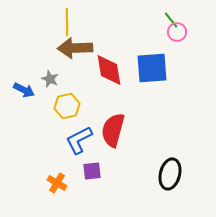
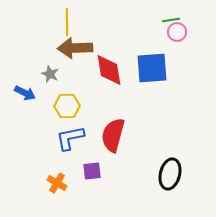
green line: rotated 60 degrees counterclockwise
gray star: moved 5 px up
blue arrow: moved 1 px right, 3 px down
yellow hexagon: rotated 10 degrees clockwise
red semicircle: moved 5 px down
blue L-shape: moved 9 px left, 2 px up; rotated 16 degrees clockwise
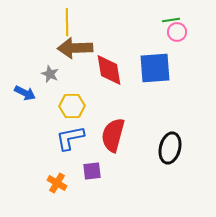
blue square: moved 3 px right
yellow hexagon: moved 5 px right
black ellipse: moved 26 px up
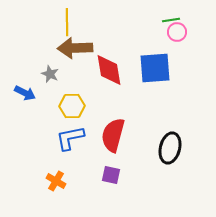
purple square: moved 19 px right, 4 px down; rotated 18 degrees clockwise
orange cross: moved 1 px left, 2 px up
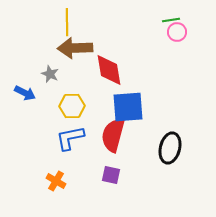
blue square: moved 27 px left, 39 px down
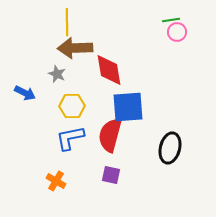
gray star: moved 7 px right
red semicircle: moved 3 px left
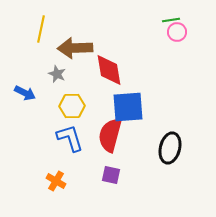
yellow line: moved 26 px left, 7 px down; rotated 12 degrees clockwise
blue L-shape: rotated 84 degrees clockwise
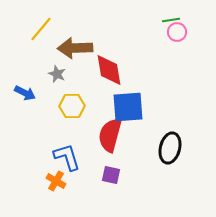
yellow line: rotated 28 degrees clockwise
blue L-shape: moved 3 px left, 19 px down
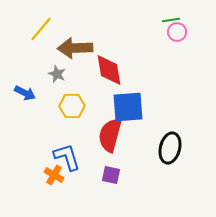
orange cross: moved 2 px left, 6 px up
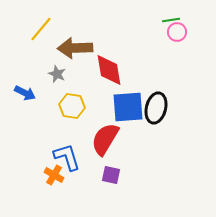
yellow hexagon: rotated 10 degrees clockwise
red semicircle: moved 5 px left, 4 px down; rotated 16 degrees clockwise
black ellipse: moved 14 px left, 40 px up
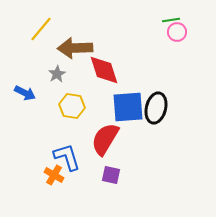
red diamond: moved 5 px left; rotated 8 degrees counterclockwise
gray star: rotated 18 degrees clockwise
